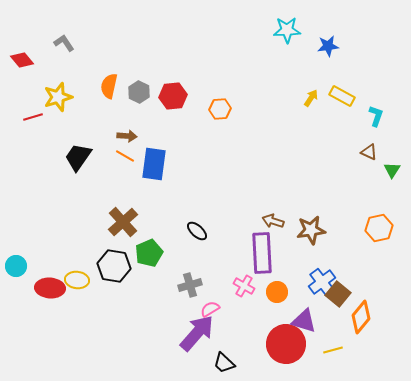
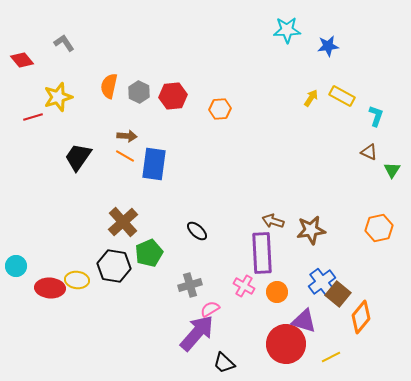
yellow line at (333, 350): moved 2 px left, 7 px down; rotated 12 degrees counterclockwise
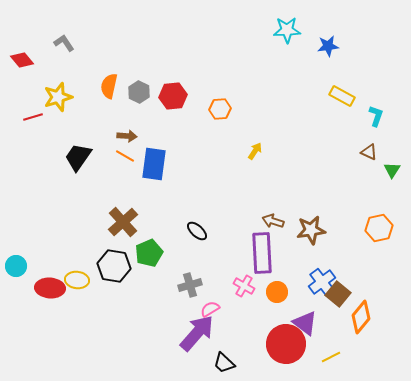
yellow arrow at (311, 98): moved 56 px left, 53 px down
purple triangle at (304, 321): moved 1 px right, 2 px down; rotated 20 degrees clockwise
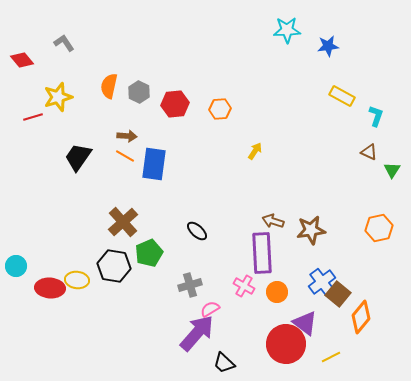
red hexagon at (173, 96): moved 2 px right, 8 px down
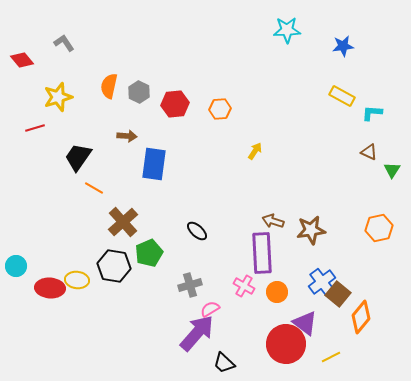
blue star at (328, 46): moved 15 px right
cyan L-shape at (376, 116): moved 4 px left, 3 px up; rotated 105 degrees counterclockwise
red line at (33, 117): moved 2 px right, 11 px down
orange line at (125, 156): moved 31 px left, 32 px down
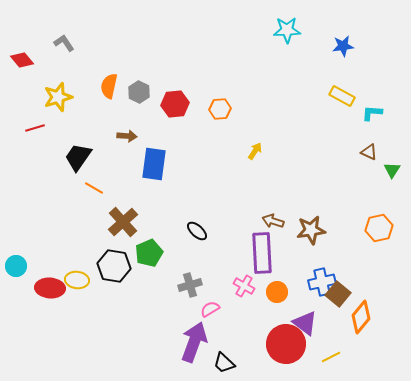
blue cross at (322, 282): rotated 24 degrees clockwise
purple arrow at (197, 333): moved 3 px left, 9 px down; rotated 21 degrees counterclockwise
